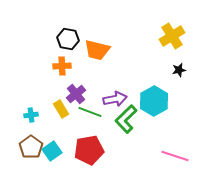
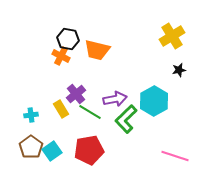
orange cross: moved 1 px left, 10 px up; rotated 30 degrees clockwise
green line: rotated 10 degrees clockwise
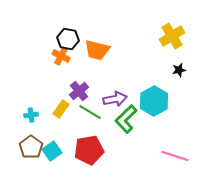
purple cross: moved 3 px right, 3 px up
yellow rectangle: rotated 66 degrees clockwise
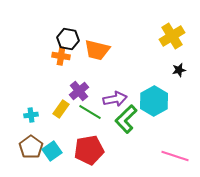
orange cross: rotated 18 degrees counterclockwise
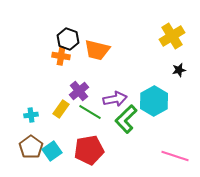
black hexagon: rotated 10 degrees clockwise
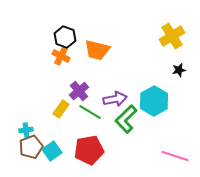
black hexagon: moved 3 px left, 2 px up
orange cross: rotated 18 degrees clockwise
cyan cross: moved 5 px left, 15 px down
brown pentagon: rotated 15 degrees clockwise
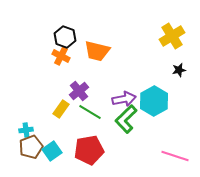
orange trapezoid: moved 1 px down
purple arrow: moved 9 px right
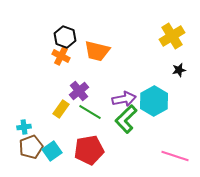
cyan cross: moved 2 px left, 3 px up
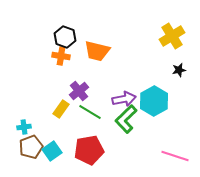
orange cross: rotated 18 degrees counterclockwise
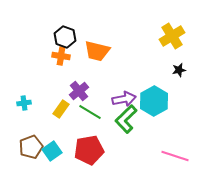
cyan cross: moved 24 px up
